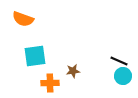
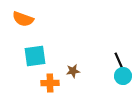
black line: rotated 42 degrees clockwise
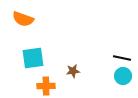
cyan square: moved 2 px left, 2 px down
black line: moved 3 px right, 3 px up; rotated 54 degrees counterclockwise
orange cross: moved 4 px left, 3 px down
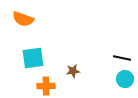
cyan circle: moved 2 px right, 3 px down
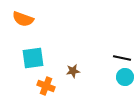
cyan circle: moved 2 px up
orange cross: rotated 24 degrees clockwise
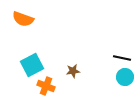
cyan square: moved 1 px left, 7 px down; rotated 20 degrees counterclockwise
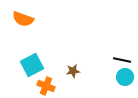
black line: moved 2 px down
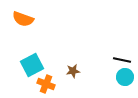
orange cross: moved 2 px up
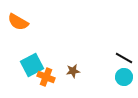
orange semicircle: moved 5 px left, 3 px down; rotated 10 degrees clockwise
black line: moved 2 px right, 2 px up; rotated 18 degrees clockwise
cyan circle: moved 1 px left
orange cross: moved 7 px up
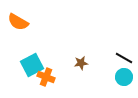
brown star: moved 8 px right, 8 px up
